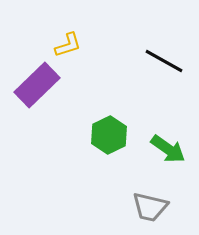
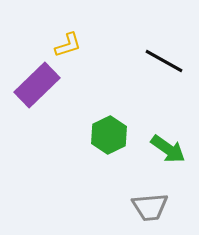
gray trapezoid: rotated 18 degrees counterclockwise
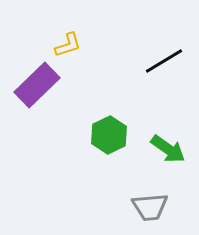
black line: rotated 60 degrees counterclockwise
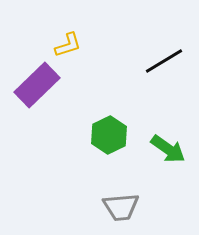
gray trapezoid: moved 29 px left
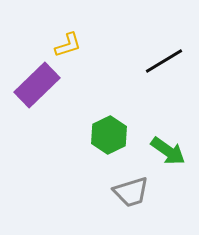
green arrow: moved 2 px down
gray trapezoid: moved 10 px right, 15 px up; rotated 12 degrees counterclockwise
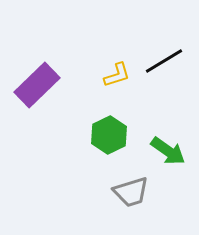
yellow L-shape: moved 49 px right, 30 px down
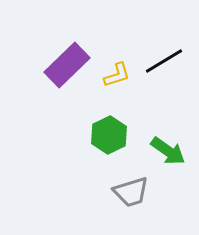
purple rectangle: moved 30 px right, 20 px up
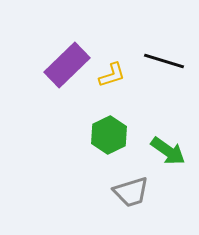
black line: rotated 48 degrees clockwise
yellow L-shape: moved 5 px left
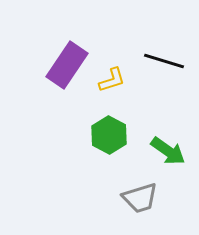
purple rectangle: rotated 12 degrees counterclockwise
yellow L-shape: moved 5 px down
green hexagon: rotated 6 degrees counterclockwise
gray trapezoid: moved 9 px right, 6 px down
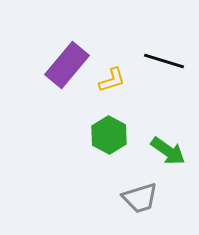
purple rectangle: rotated 6 degrees clockwise
